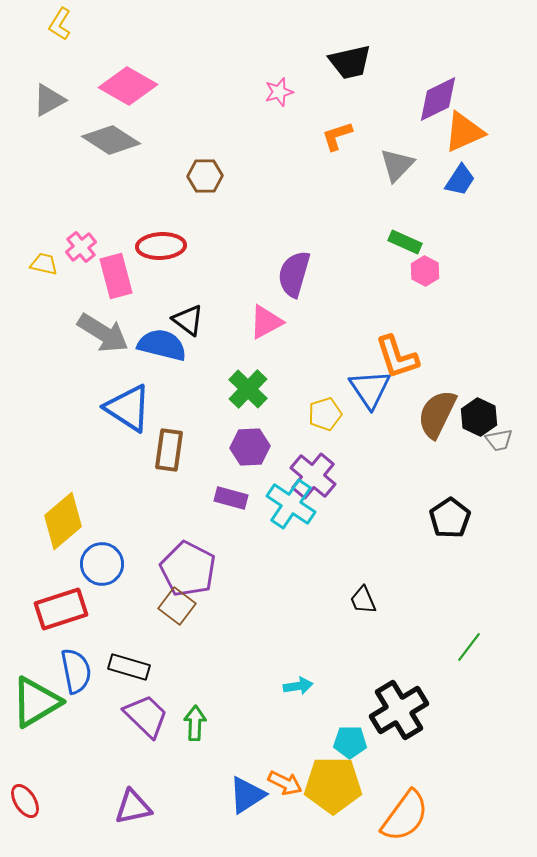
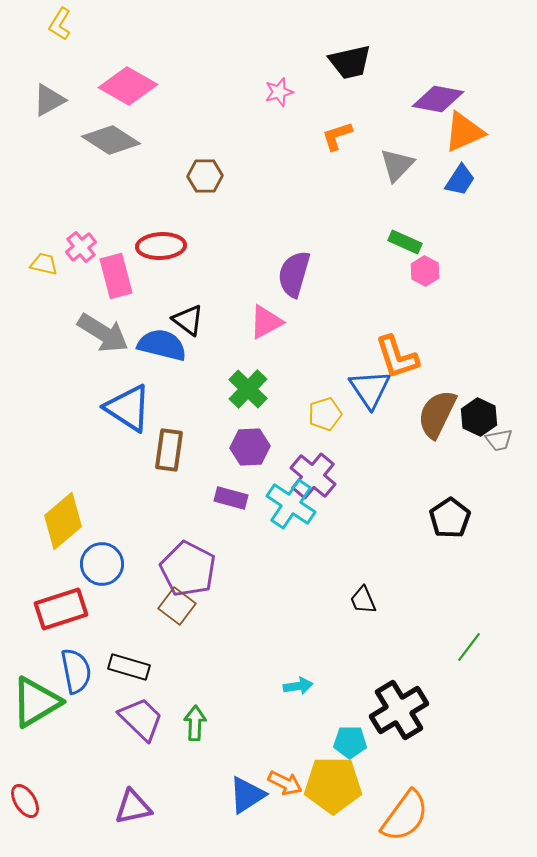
purple diamond at (438, 99): rotated 36 degrees clockwise
purple trapezoid at (146, 716): moved 5 px left, 3 px down
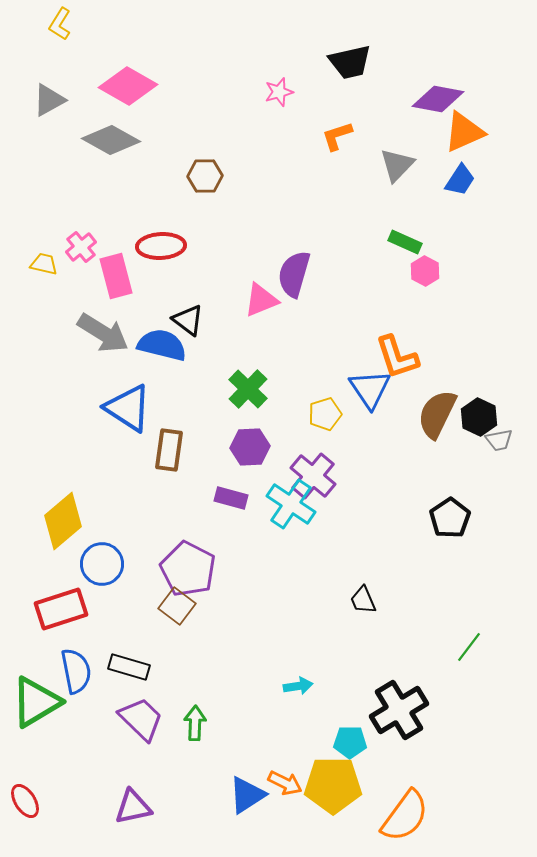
gray diamond at (111, 140): rotated 4 degrees counterclockwise
pink triangle at (266, 322): moved 5 px left, 22 px up; rotated 6 degrees clockwise
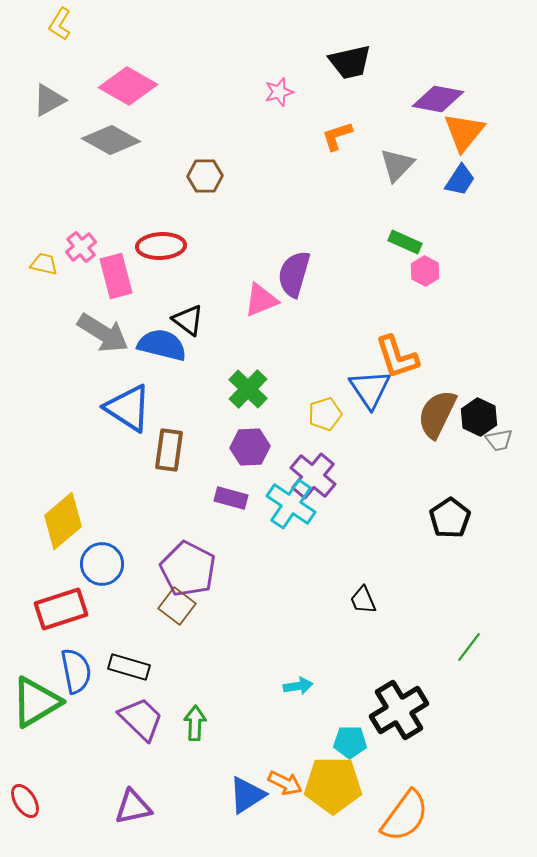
orange triangle at (464, 132): rotated 27 degrees counterclockwise
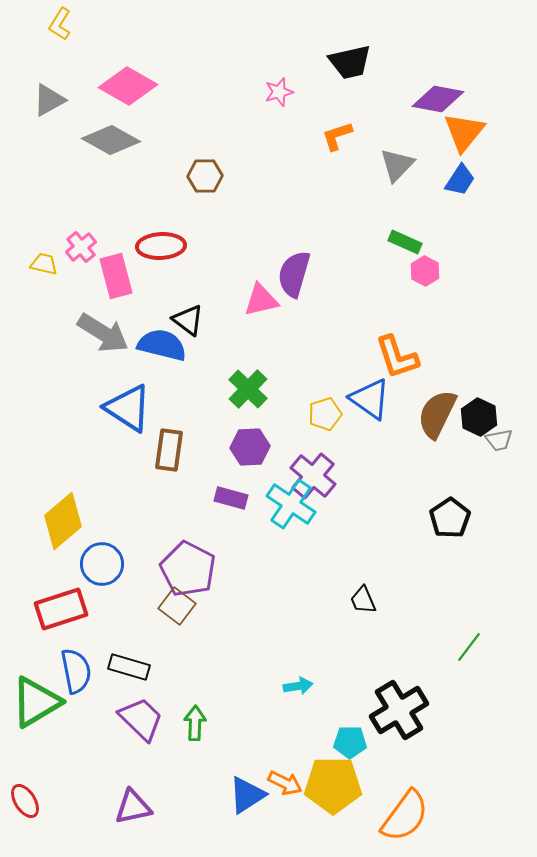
pink triangle at (261, 300): rotated 9 degrees clockwise
blue triangle at (370, 389): moved 10 px down; rotated 21 degrees counterclockwise
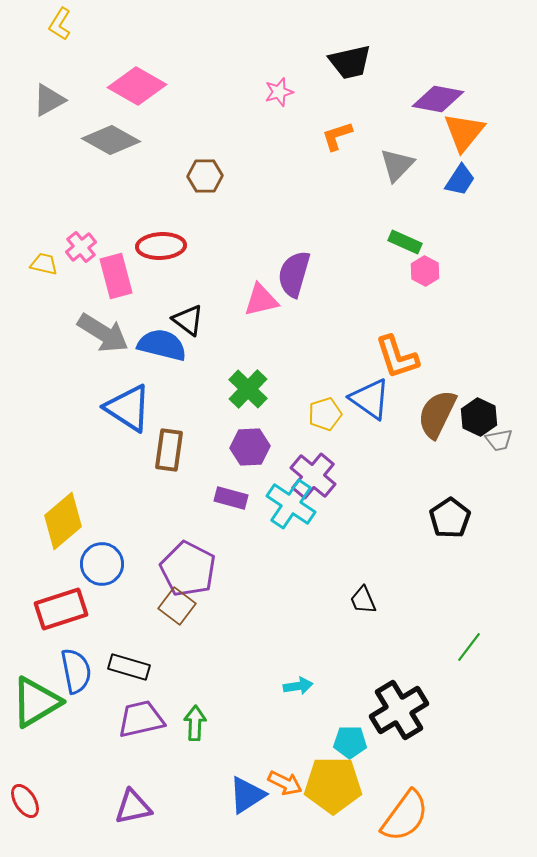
pink diamond at (128, 86): moved 9 px right
purple trapezoid at (141, 719): rotated 57 degrees counterclockwise
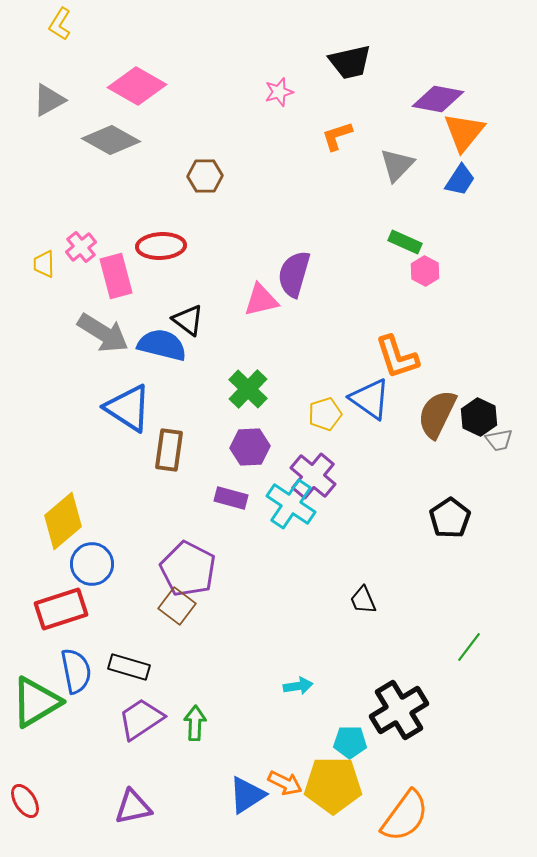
yellow trapezoid at (44, 264): rotated 104 degrees counterclockwise
blue circle at (102, 564): moved 10 px left
purple trapezoid at (141, 719): rotated 21 degrees counterclockwise
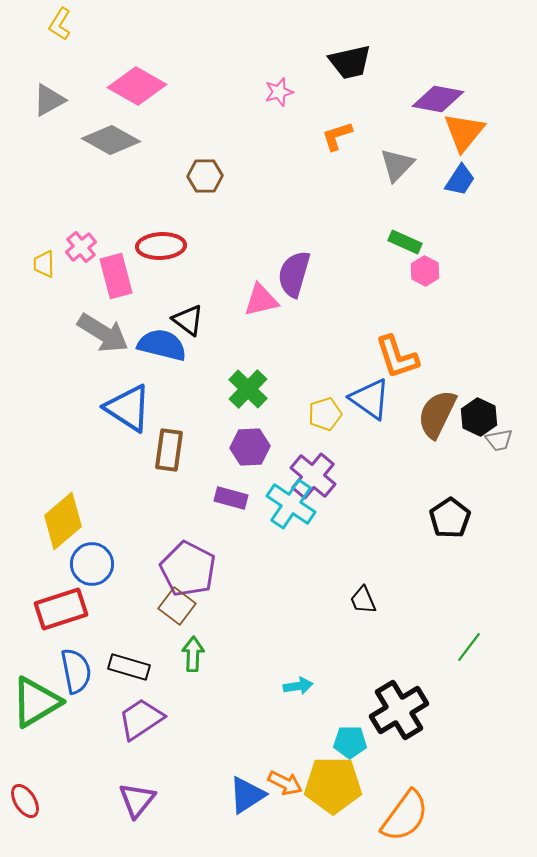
green arrow at (195, 723): moved 2 px left, 69 px up
purple triangle at (133, 807): moved 4 px right, 7 px up; rotated 39 degrees counterclockwise
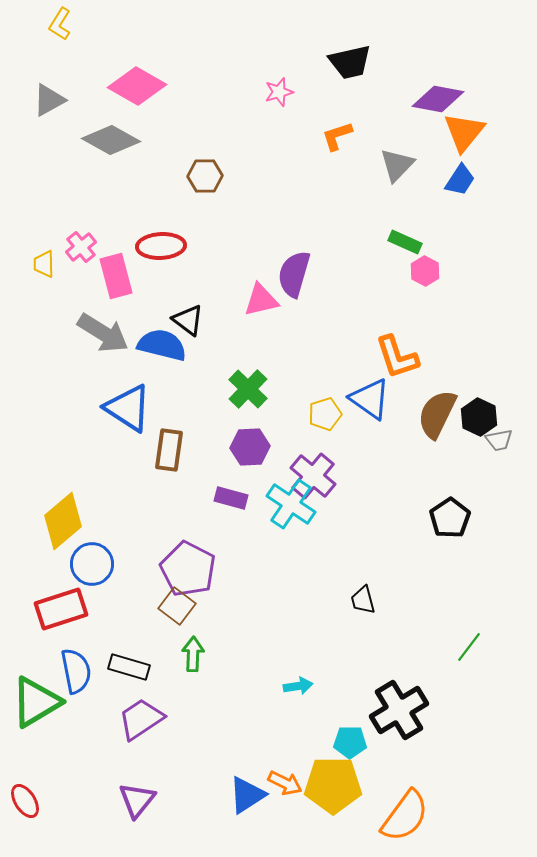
black trapezoid at (363, 600): rotated 8 degrees clockwise
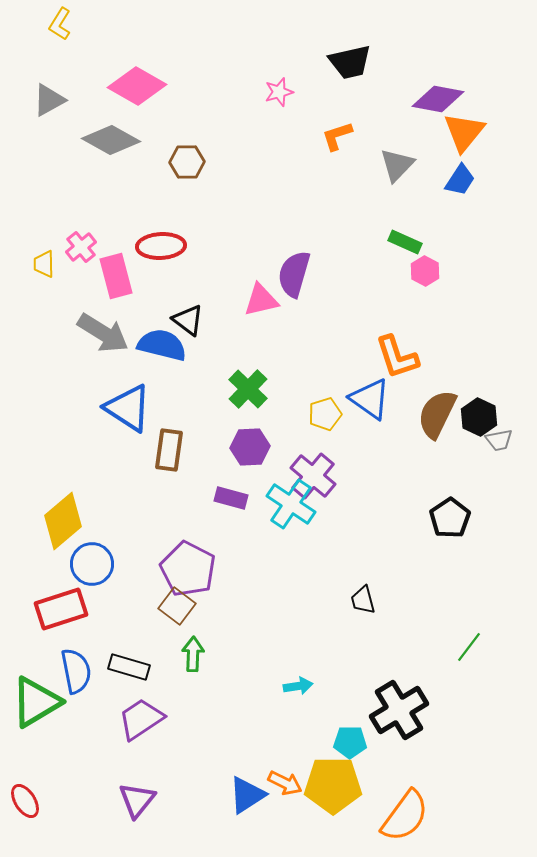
brown hexagon at (205, 176): moved 18 px left, 14 px up
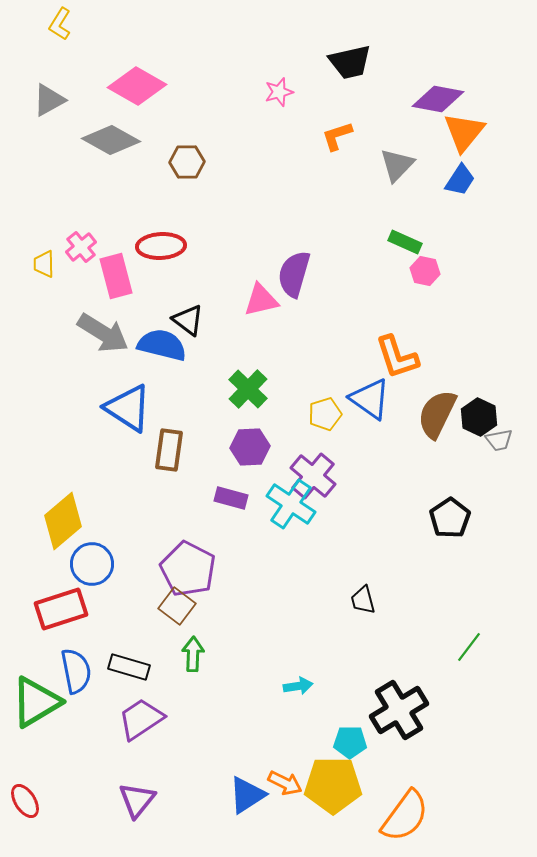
pink hexagon at (425, 271): rotated 16 degrees counterclockwise
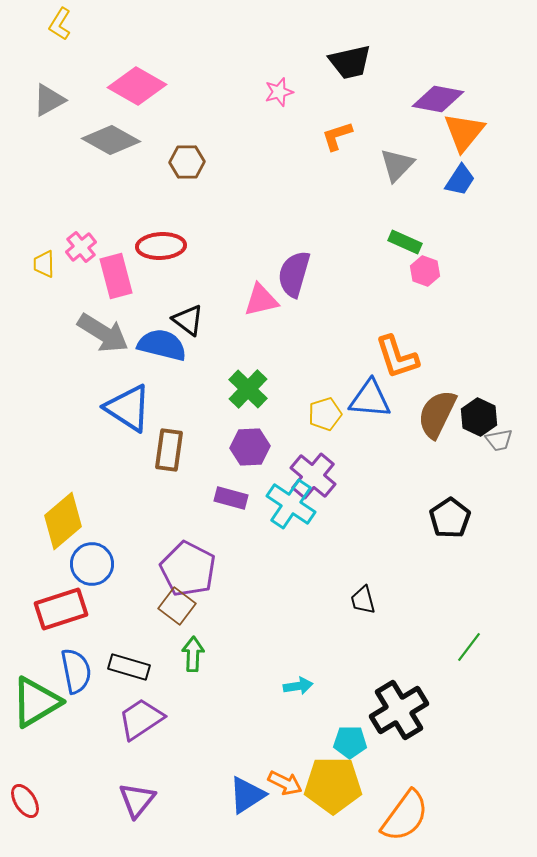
pink hexagon at (425, 271): rotated 8 degrees clockwise
blue triangle at (370, 399): rotated 30 degrees counterclockwise
